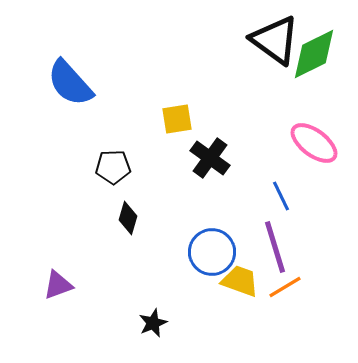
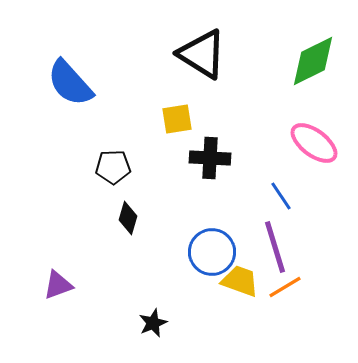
black triangle: moved 73 px left, 14 px down; rotated 4 degrees counterclockwise
green diamond: moved 1 px left, 7 px down
black cross: rotated 33 degrees counterclockwise
blue line: rotated 8 degrees counterclockwise
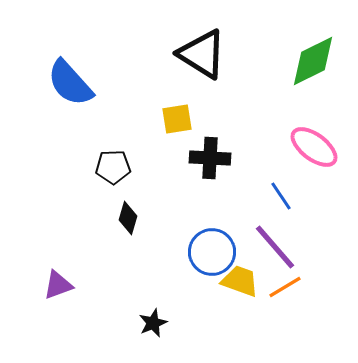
pink ellipse: moved 4 px down
purple line: rotated 24 degrees counterclockwise
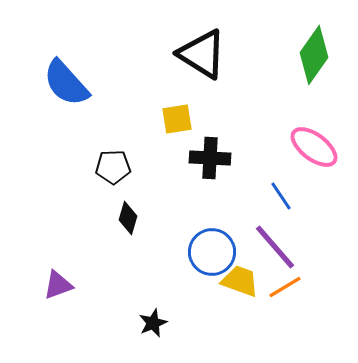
green diamond: moved 1 px right, 6 px up; rotated 28 degrees counterclockwise
blue semicircle: moved 4 px left
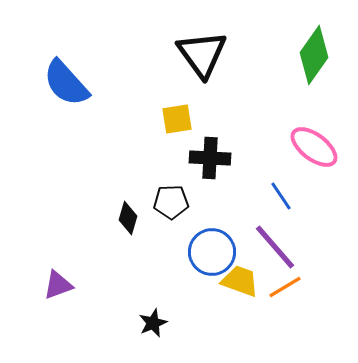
black triangle: rotated 22 degrees clockwise
black pentagon: moved 58 px right, 35 px down
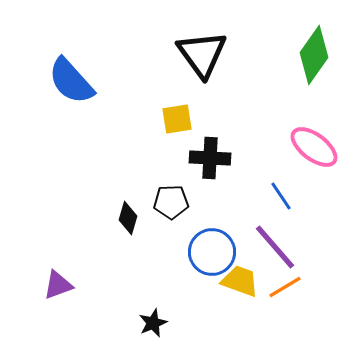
blue semicircle: moved 5 px right, 2 px up
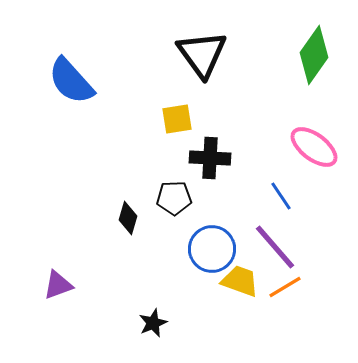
black pentagon: moved 3 px right, 4 px up
blue circle: moved 3 px up
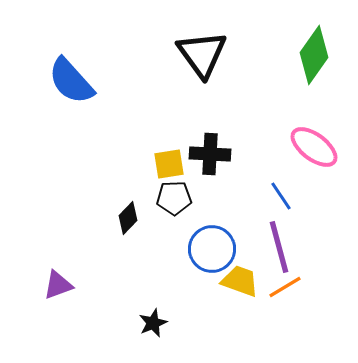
yellow square: moved 8 px left, 45 px down
black cross: moved 4 px up
black diamond: rotated 28 degrees clockwise
purple line: moved 4 px right; rotated 26 degrees clockwise
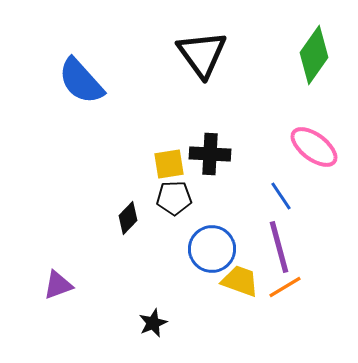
blue semicircle: moved 10 px right
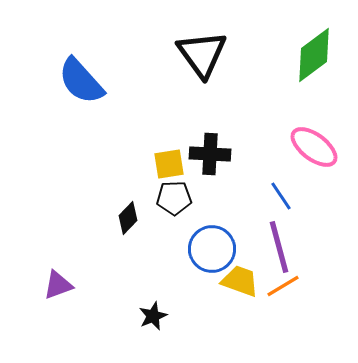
green diamond: rotated 18 degrees clockwise
orange line: moved 2 px left, 1 px up
black star: moved 7 px up
